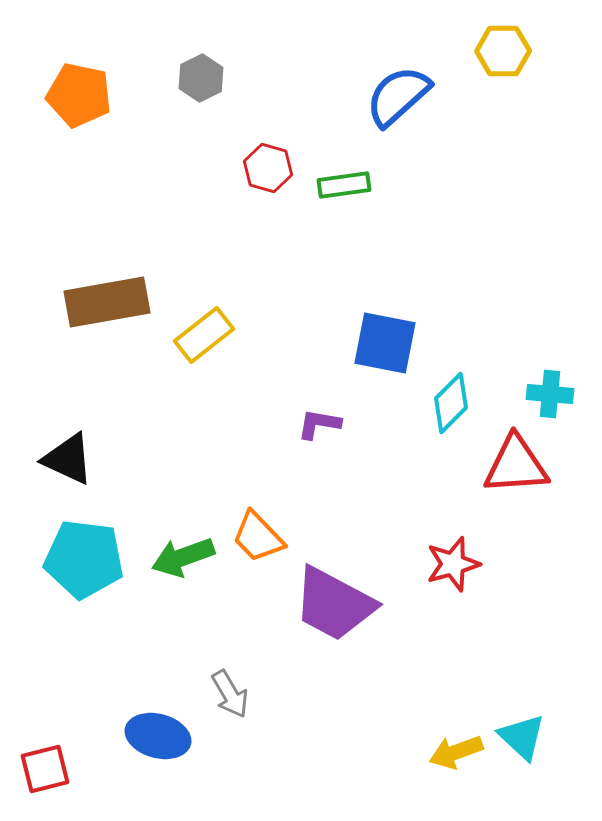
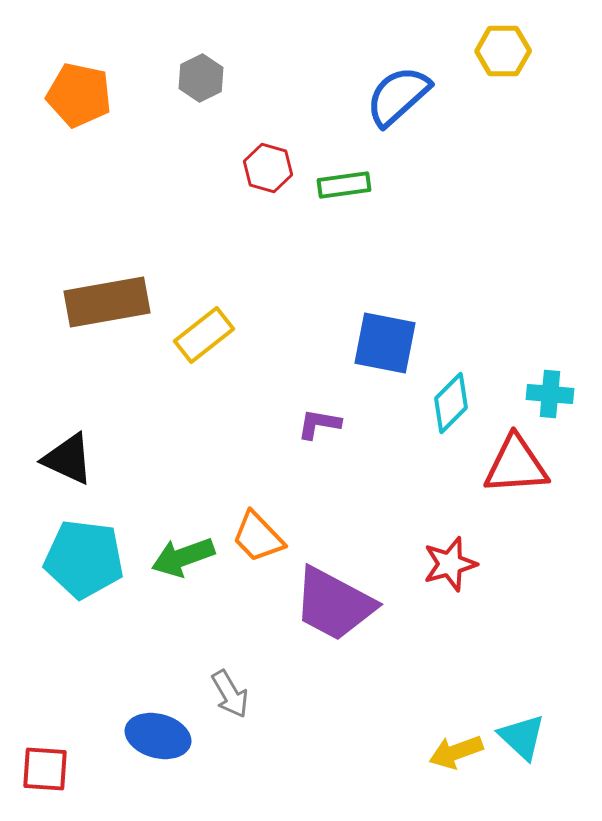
red star: moved 3 px left
red square: rotated 18 degrees clockwise
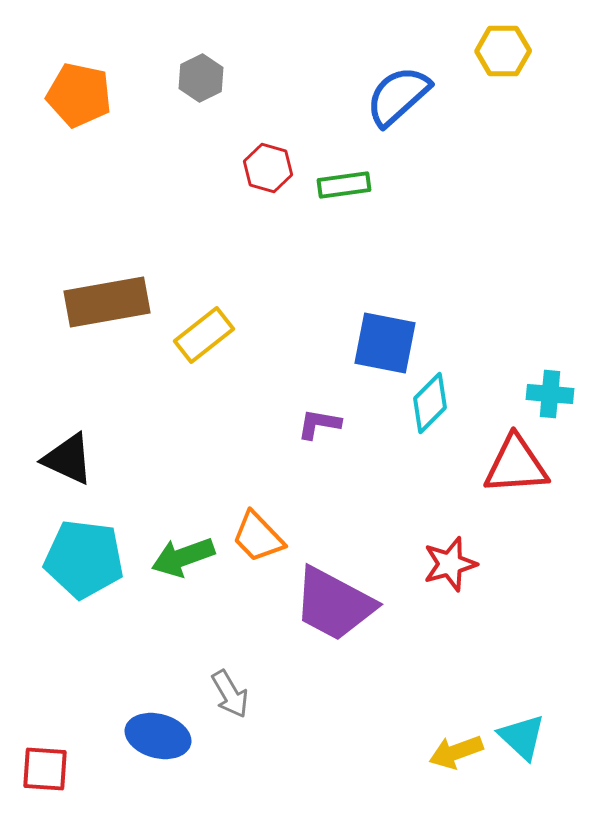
cyan diamond: moved 21 px left
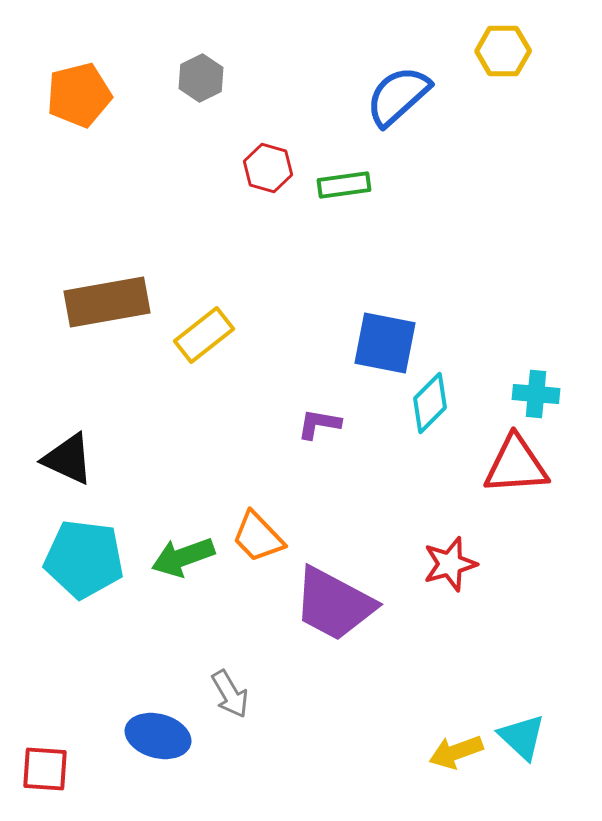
orange pentagon: rotated 26 degrees counterclockwise
cyan cross: moved 14 px left
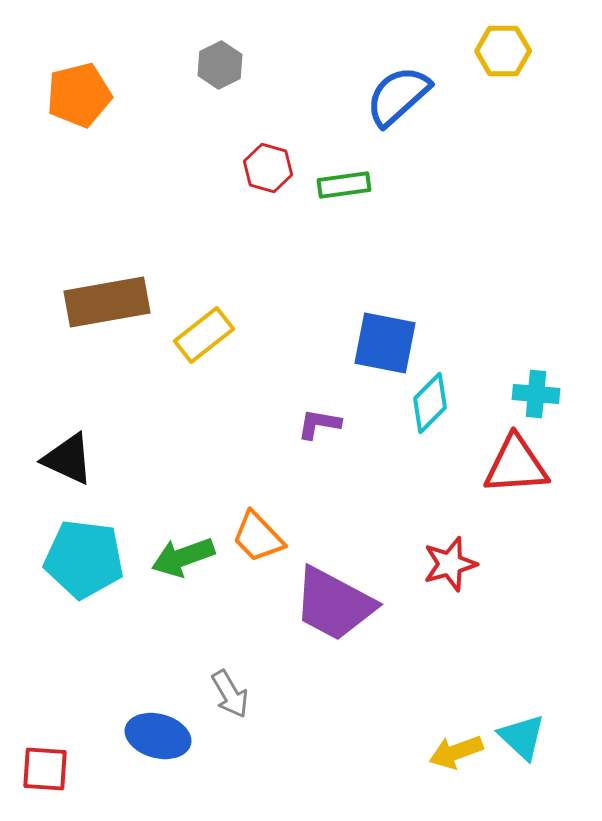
gray hexagon: moved 19 px right, 13 px up
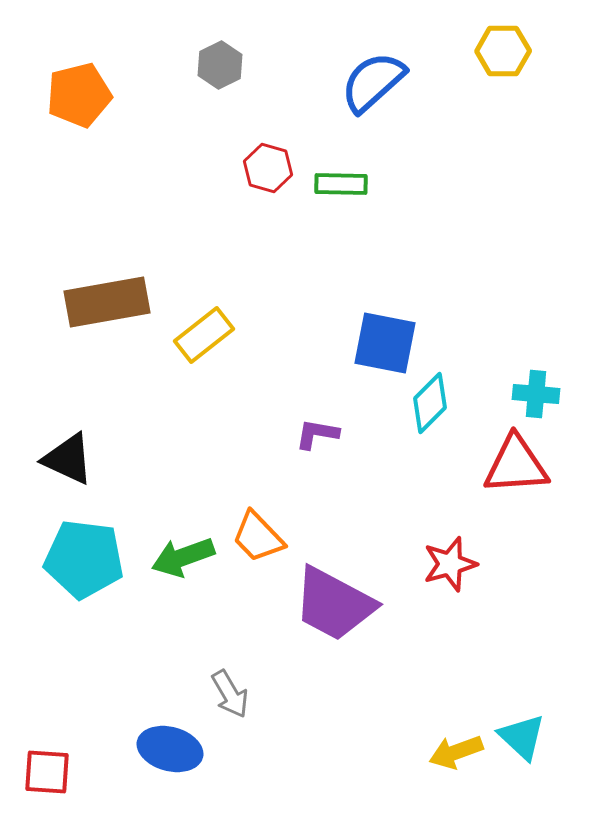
blue semicircle: moved 25 px left, 14 px up
green rectangle: moved 3 px left, 1 px up; rotated 9 degrees clockwise
purple L-shape: moved 2 px left, 10 px down
blue ellipse: moved 12 px right, 13 px down
red square: moved 2 px right, 3 px down
